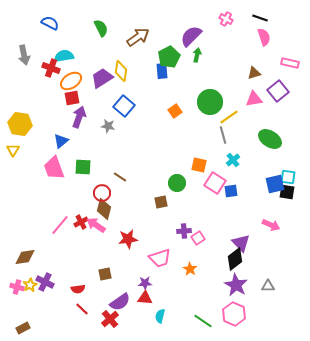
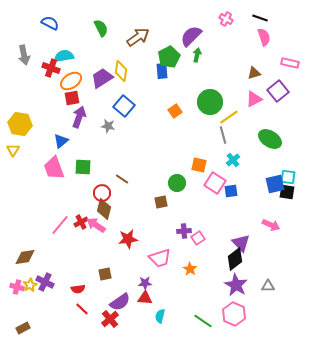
pink triangle at (254, 99): rotated 18 degrees counterclockwise
brown line at (120, 177): moved 2 px right, 2 px down
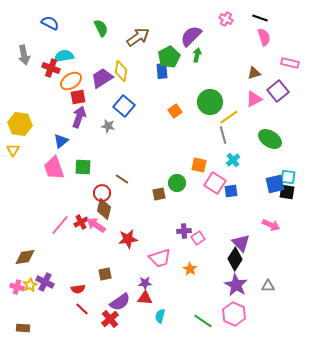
red square at (72, 98): moved 6 px right, 1 px up
brown square at (161, 202): moved 2 px left, 8 px up
black diamond at (235, 259): rotated 20 degrees counterclockwise
brown rectangle at (23, 328): rotated 32 degrees clockwise
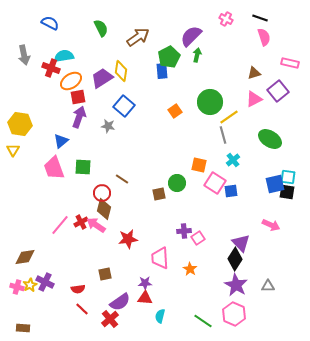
pink trapezoid at (160, 258): rotated 105 degrees clockwise
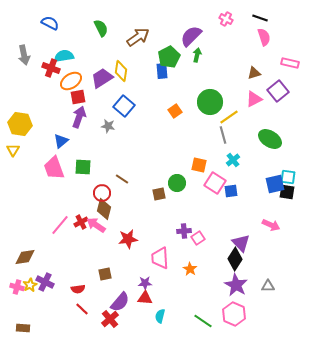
purple semicircle at (120, 302): rotated 15 degrees counterclockwise
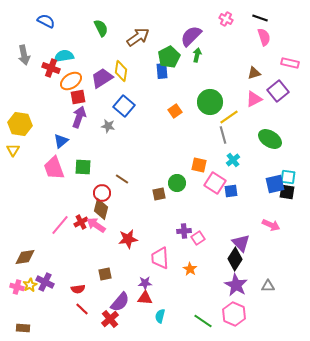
blue semicircle at (50, 23): moved 4 px left, 2 px up
brown diamond at (104, 209): moved 3 px left
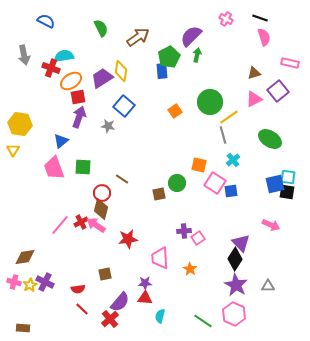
pink cross at (17, 287): moved 3 px left, 5 px up
